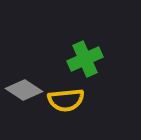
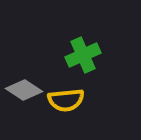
green cross: moved 2 px left, 4 px up
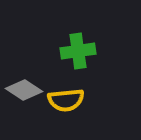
green cross: moved 5 px left, 4 px up; rotated 16 degrees clockwise
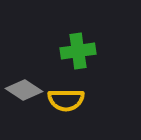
yellow semicircle: rotated 6 degrees clockwise
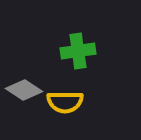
yellow semicircle: moved 1 px left, 2 px down
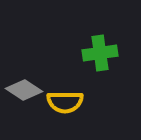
green cross: moved 22 px right, 2 px down
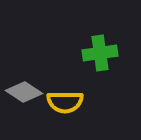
gray diamond: moved 2 px down
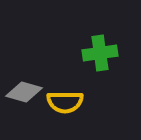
gray diamond: rotated 18 degrees counterclockwise
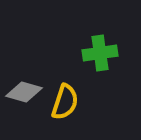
yellow semicircle: rotated 72 degrees counterclockwise
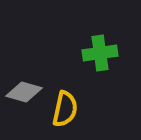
yellow semicircle: moved 7 px down; rotated 6 degrees counterclockwise
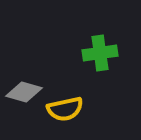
yellow semicircle: rotated 66 degrees clockwise
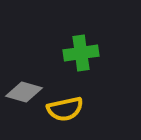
green cross: moved 19 px left
